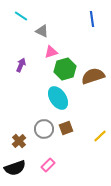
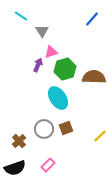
blue line: rotated 49 degrees clockwise
gray triangle: rotated 32 degrees clockwise
purple arrow: moved 17 px right
brown semicircle: moved 1 px right, 1 px down; rotated 20 degrees clockwise
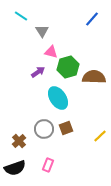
pink triangle: rotated 32 degrees clockwise
purple arrow: moved 7 px down; rotated 32 degrees clockwise
green hexagon: moved 3 px right, 2 px up
pink rectangle: rotated 24 degrees counterclockwise
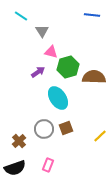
blue line: moved 4 px up; rotated 56 degrees clockwise
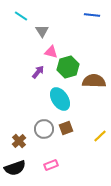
purple arrow: rotated 16 degrees counterclockwise
brown semicircle: moved 4 px down
cyan ellipse: moved 2 px right, 1 px down
pink rectangle: moved 3 px right; rotated 48 degrees clockwise
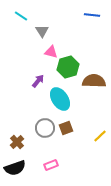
purple arrow: moved 9 px down
gray circle: moved 1 px right, 1 px up
brown cross: moved 2 px left, 1 px down
